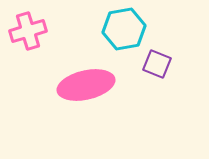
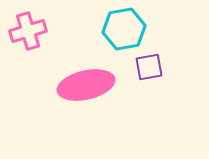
purple square: moved 8 px left, 3 px down; rotated 32 degrees counterclockwise
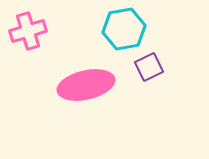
purple square: rotated 16 degrees counterclockwise
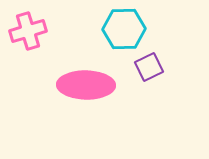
cyan hexagon: rotated 9 degrees clockwise
pink ellipse: rotated 14 degrees clockwise
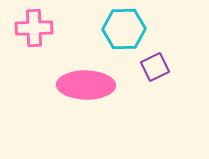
pink cross: moved 6 px right, 3 px up; rotated 15 degrees clockwise
purple square: moved 6 px right
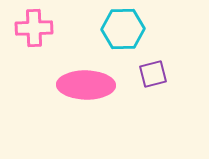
cyan hexagon: moved 1 px left
purple square: moved 2 px left, 7 px down; rotated 12 degrees clockwise
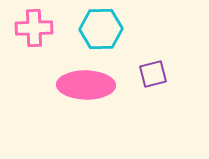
cyan hexagon: moved 22 px left
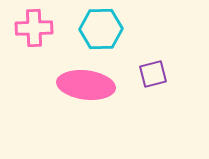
pink ellipse: rotated 6 degrees clockwise
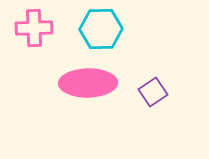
purple square: moved 18 px down; rotated 20 degrees counterclockwise
pink ellipse: moved 2 px right, 2 px up; rotated 8 degrees counterclockwise
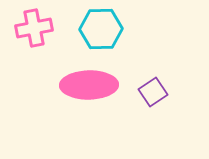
pink cross: rotated 9 degrees counterclockwise
pink ellipse: moved 1 px right, 2 px down
